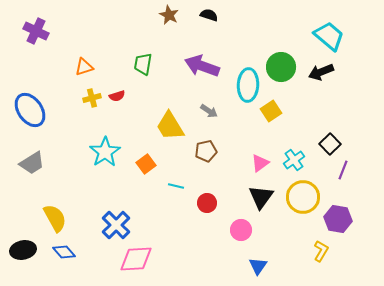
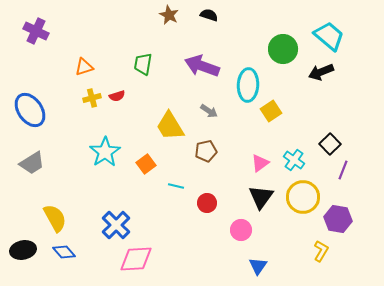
green circle: moved 2 px right, 18 px up
cyan cross: rotated 20 degrees counterclockwise
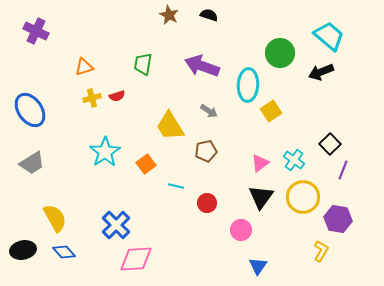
green circle: moved 3 px left, 4 px down
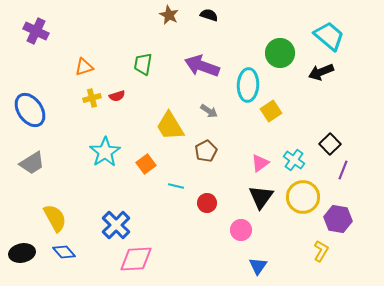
brown pentagon: rotated 15 degrees counterclockwise
black ellipse: moved 1 px left, 3 px down
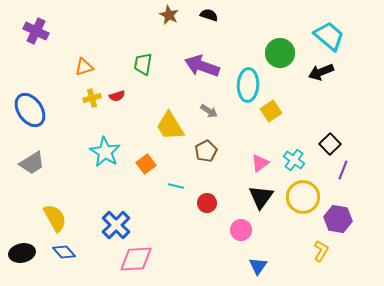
cyan star: rotated 8 degrees counterclockwise
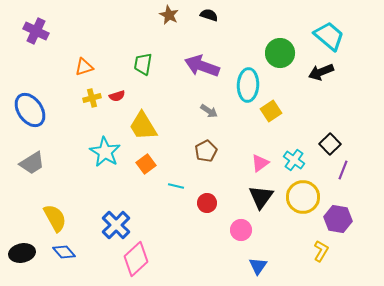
yellow trapezoid: moved 27 px left
pink diamond: rotated 40 degrees counterclockwise
